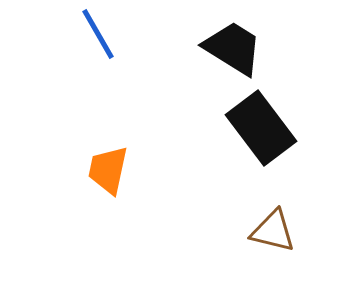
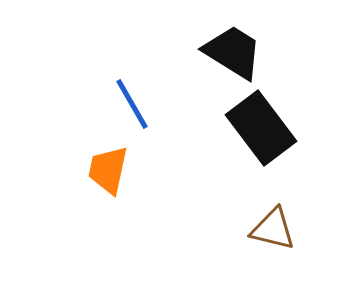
blue line: moved 34 px right, 70 px down
black trapezoid: moved 4 px down
brown triangle: moved 2 px up
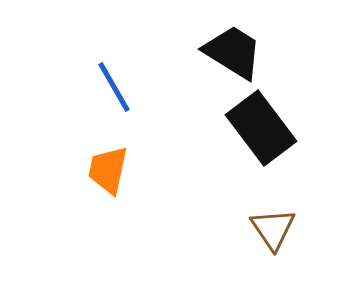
blue line: moved 18 px left, 17 px up
brown triangle: rotated 42 degrees clockwise
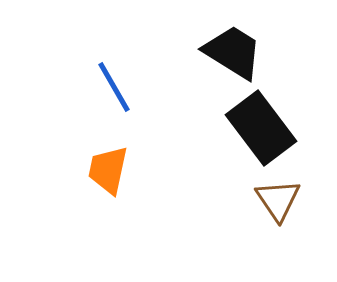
brown triangle: moved 5 px right, 29 px up
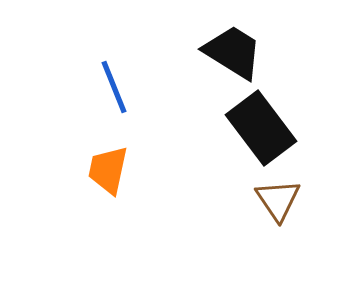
blue line: rotated 8 degrees clockwise
